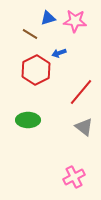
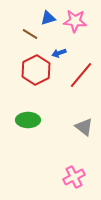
red line: moved 17 px up
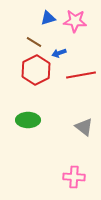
brown line: moved 4 px right, 8 px down
red line: rotated 40 degrees clockwise
pink cross: rotated 30 degrees clockwise
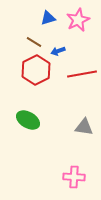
pink star: moved 3 px right, 1 px up; rotated 30 degrees counterclockwise
blue arrow: moved 1 px left, 2 px up
red line: moved 1 px right, 1 px up
green ellipse: rotated 30 degrees clockwise
gray triangle: rotated 30 degrees counterclockwise
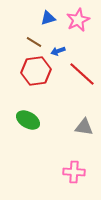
red hexagon: moved 1 px down; rotated 20 degrees clockwise
red line: rotated 52 degrees clockwise
pink cross: moved 5 px up
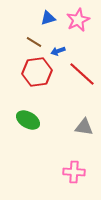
red hexagon: moved 1 px right, 1 px down
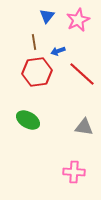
blue triangle: moved 1 px left, 2 px up; rotated 35 degrees counterclockwise
brown line: rotated 49 degrees clockwise
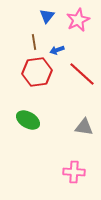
blue arrow: moved 1 px left, 1 px up
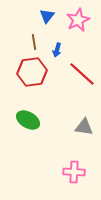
blue arrow: rotated 56 degrees counterclockwise
red hexagon: moved 5 px left
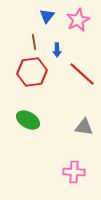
blue arrow: rotated 16 degrees counterclockwise
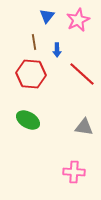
red hexagon: moved 1 px left, 2 px down; rotated 12 degrees clockwise
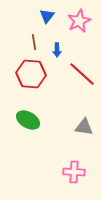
pink star: moved 1 px right, 1 px down
